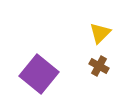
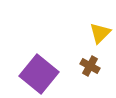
brown cross: moved 9 px left
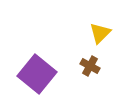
purple square: moved 2 px left
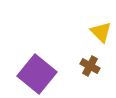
yellow triangle: moved 1 px right, 1 px up; rotated 30 degrees counterclockwise
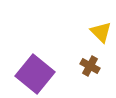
purple square: moved 2 px left
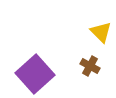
purple square: rotated 9 degrees clockwise
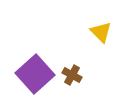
brown cross: moved 18 px left, 9 px down
